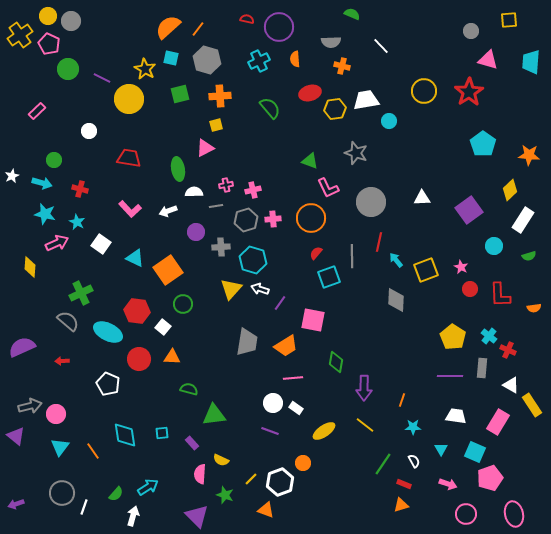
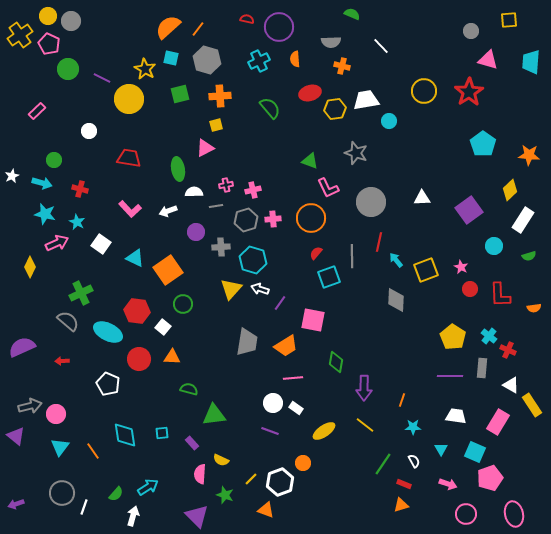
yellow diamond at (30, 267): rotated 20 degrees clockwise
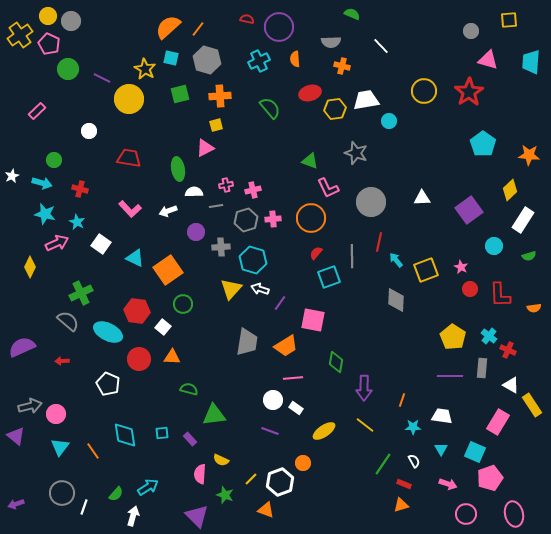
white circle at (273, 403): moved 3 px up
white trapezoid at (456, 416): moved 14 px left
purple rectangle at (192, 443): moved 2 px left, 4 px up
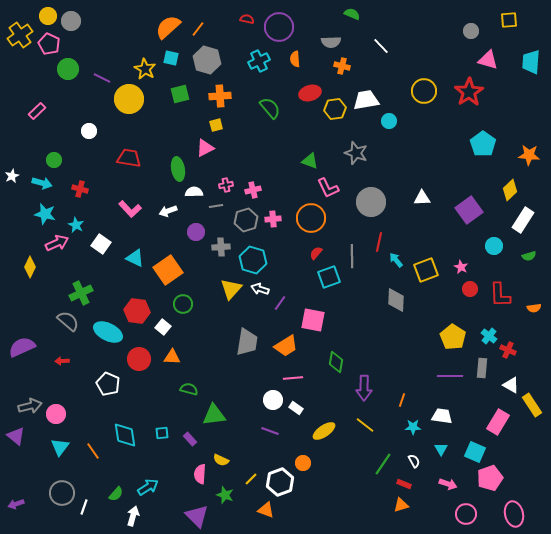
cyan star at (77, 222): moved 1 px left, 3 px down
